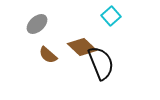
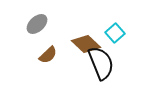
cyan square: moved 4 px right, 17 px down
brown diamond: moved 4 px right, 3 px up
brown semicircle: rotated 84 degrees counterclockwise
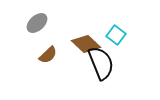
gray ellipse: moved 1 px up
cyan square: moved 1 px right, 2 px down; rotated 12 degrees counterclockwise
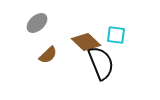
cyan square: rotated 30 degrees counterclockwise
brown diamond: moved 2 px up
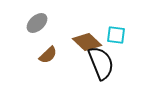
brown diamond: moved 1 px right
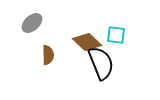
gray ellipse: moved 5 px left
brown semicircle: rotated 48 degrees counterclockwise
